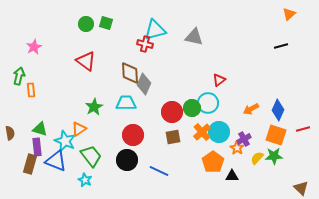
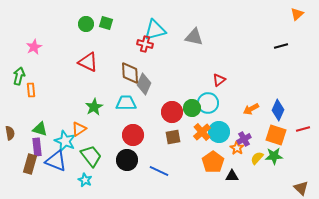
orange triangle at (289, 14): moved 8 px right
red triangle at (86, 61): moved 2 px right, 1 px down; rotated 10 degrees counterclockwise
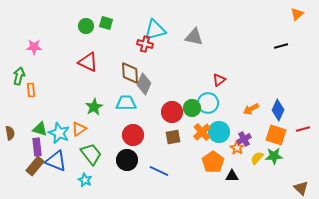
green circle at (86, 24): moved 2 px down
pink star at (34, 47): rotated 28 degrees clockwise
cyan star at (65, 141): moved 6 px left, 8 px up
green trapezoid at (91, 156): moved 2 px up
brown rectangle at (30, 164): moved 5 px right, 2 px down; rotated 24 degrees clockwise
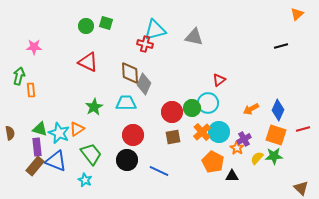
orange triangle at (79, 129): moved 2 px left
orange pentagon at (213, 162): rotated 10 degrees counterclockwise
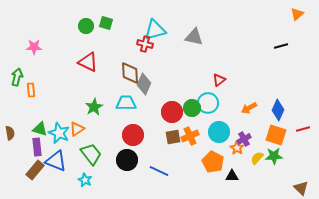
green arrow at (19, 76): moved 2 px left, 1 px down
orange arrow at (251, 109): moved 2 px left, 1 px up
orange cross at (202, 132): moved 12 px left, 4 px down; rotated 18 degrees clockwise
brown rectangle at (35, 166): moved 4 px down
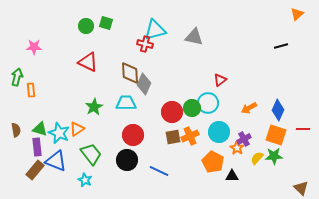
red triangle at (219, 80): moved 1 px right
red line at (303, 129): rotated 16 degrees clockwise
brown semicircle at (10, 133): moved 6 px right, 3 px up
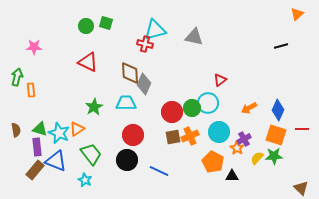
red line at (303, 129): moved 1 px left
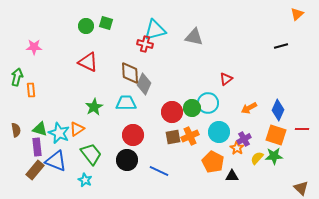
red triangle at (220, 80): moved 6 px right, 1 px up
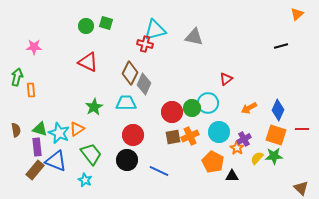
brown diamond at (130, 73): rotated 30 degrees clockwise
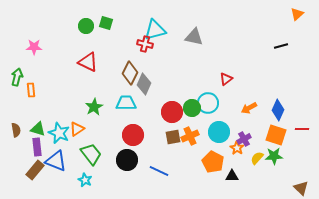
green triangle at (40, 129): moved 2 px left
